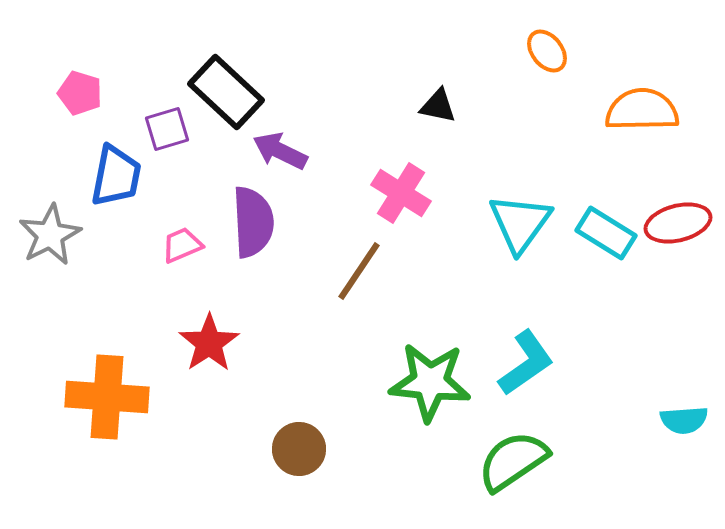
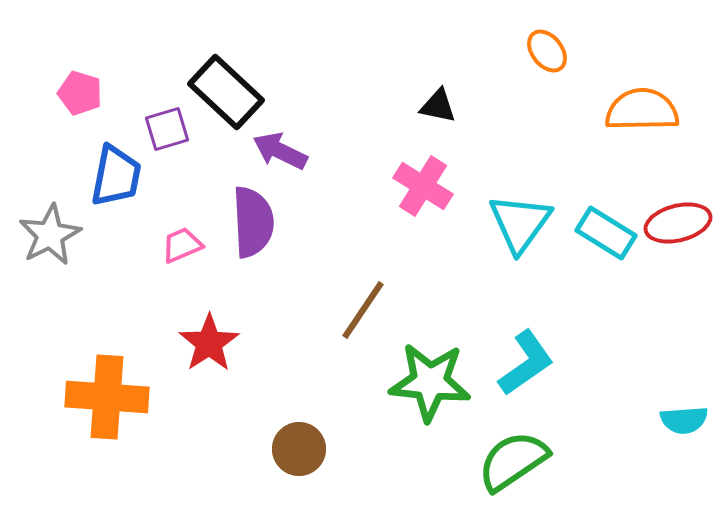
pink cross: moved 22 px right, 7 px up
brown line: moved 4 px right, 39 px down
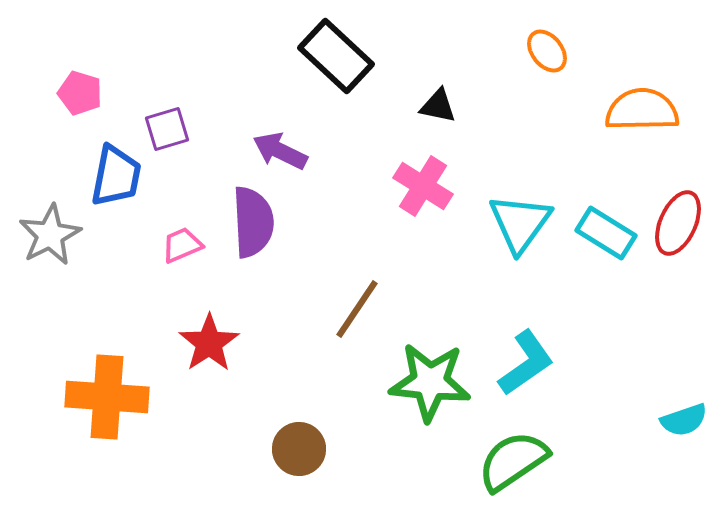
black rectangle: moved 110 px right, 36 px up
red ellipse: rotated 52 degrees counterclockwise
brown line: moved 6 px left, 1 px up
cyan semicircle: rotated 15 degrees counterclockwise
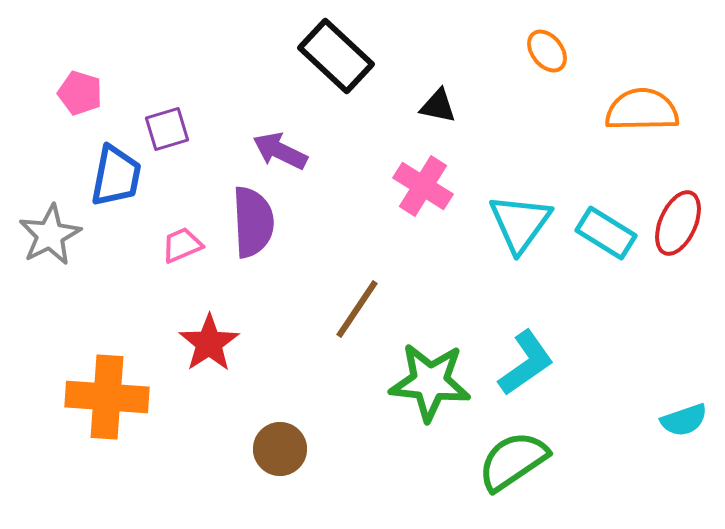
brown circle: moved 19 px left
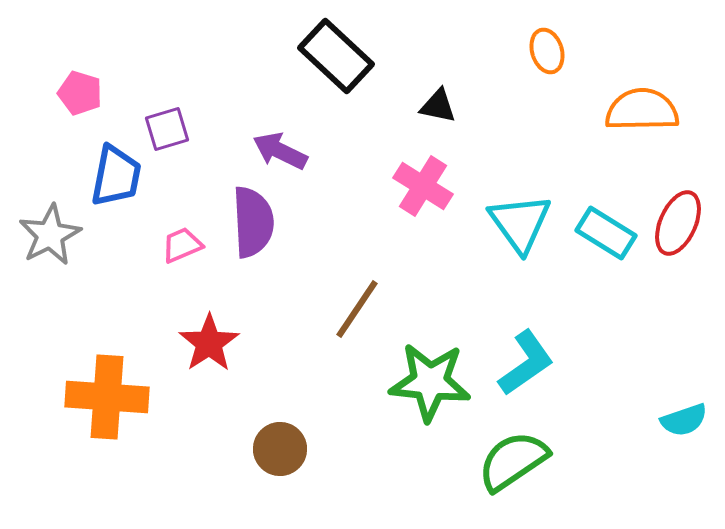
orange ellipse: rotated 21 degrees clockwise
cyan triangle: rotated 12 degrees counterclockwise
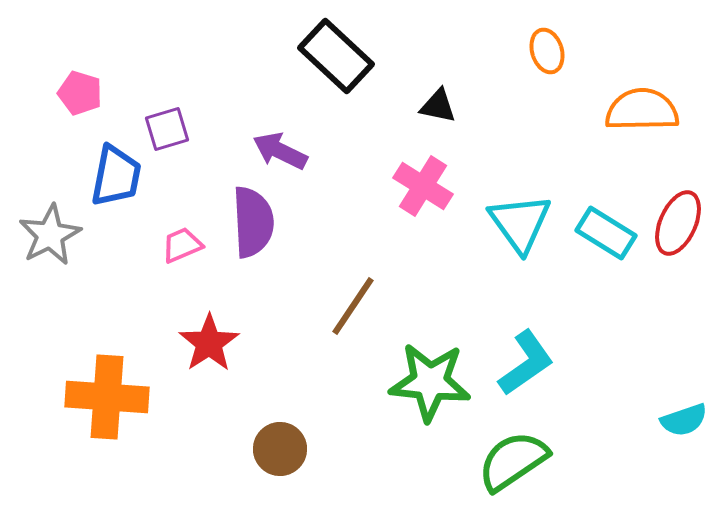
brown line: moved 4 px left, 3 px up
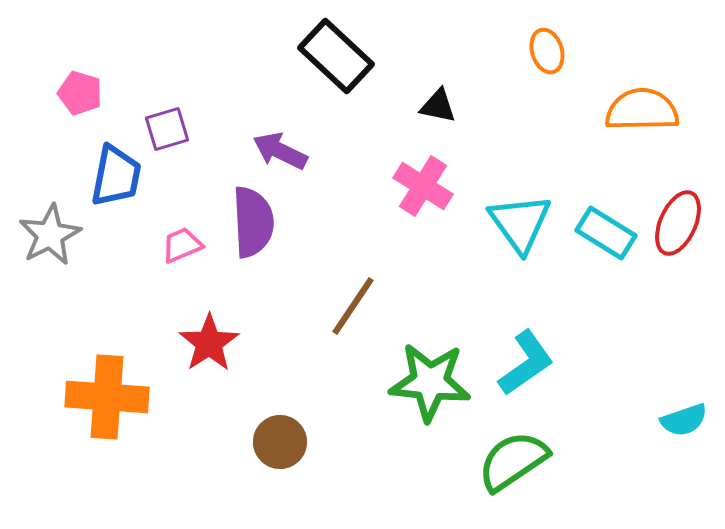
brown circle: moved 7 px up
